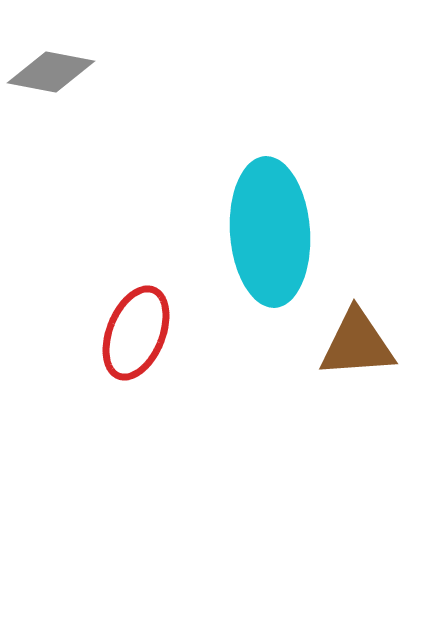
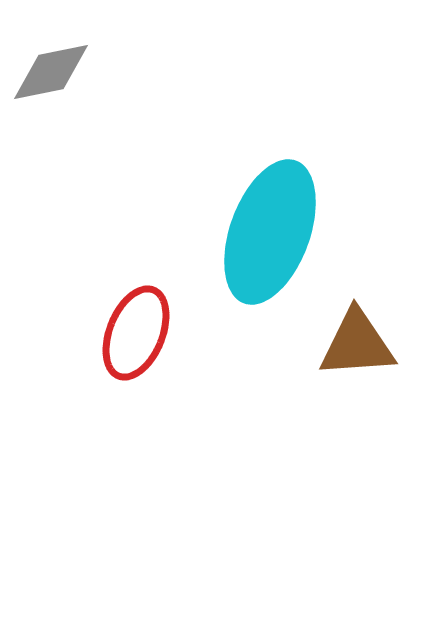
gray diamond: rotated 22 degrees counterclockwise
cyan ellipse: rotated 24 degrees clockwise
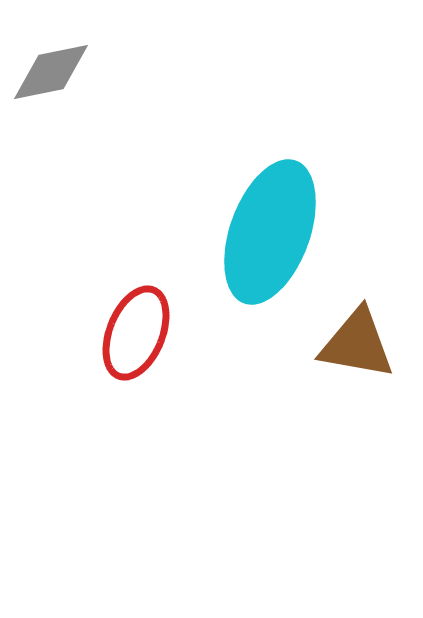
brown triangle: rotated 14 degrees clockwise
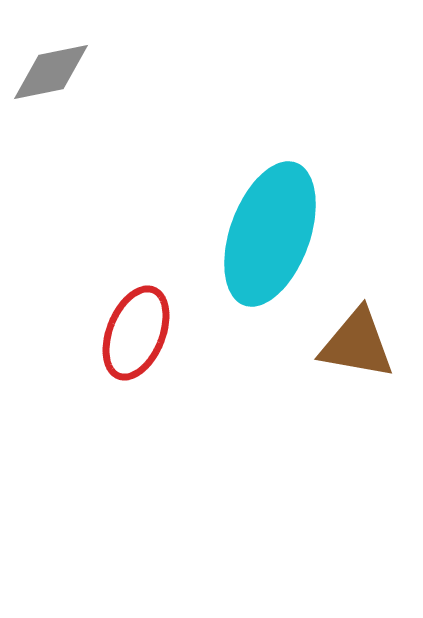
cyan ellipse: moved 2 px down
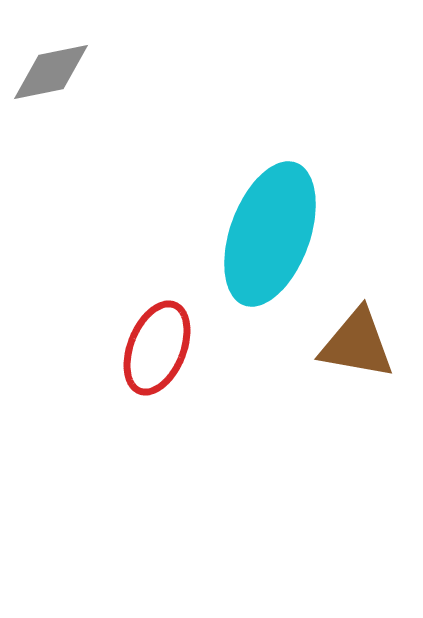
red ellipse: moved 21 px right, 15 px down
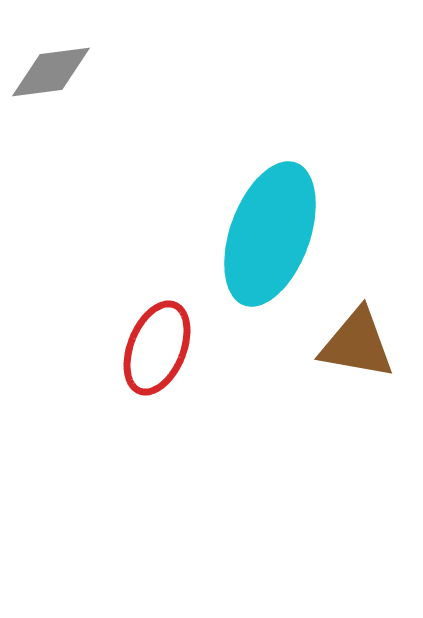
gray diamond: rotated 4 degrees clockwise
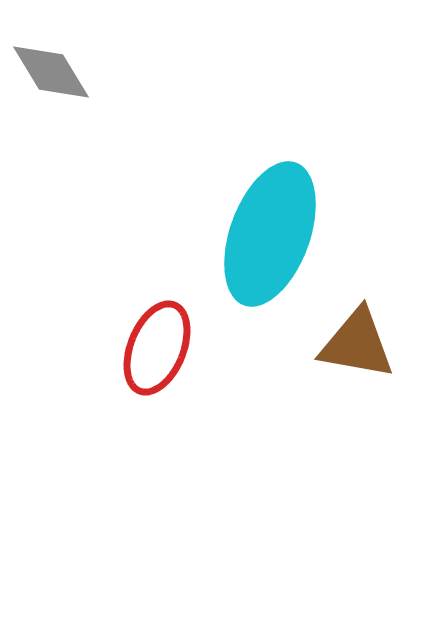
gray diamond: rotated 66 degrees clockwise
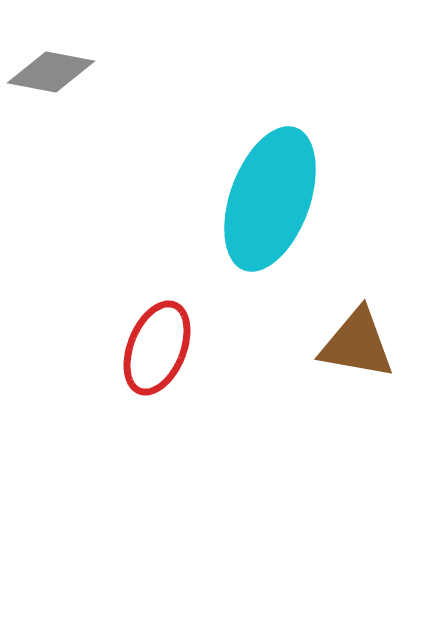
gray diamond: rotated 48 degrees counterclockwise
cyan ellipse: moved 35 px up
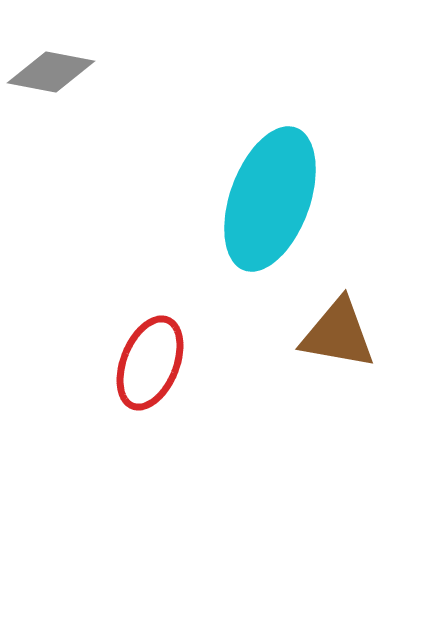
brown triangle: moved 19 px left, 10 px up
red ellipse: moved 7 px left, 15 px down
